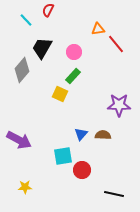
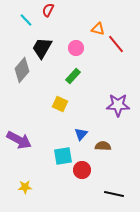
orange triangle: rotated 24 degrees clockwise
pink circle: moved 2 px right, 4 px up
yellow square: moved 10 px down
purple star: moved 1 px left
brown semicircle: moved 11 px down
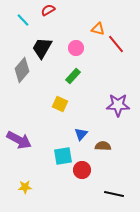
red semicircle: rotated 32 degrees clockwise
cyan line: moved 3 px left
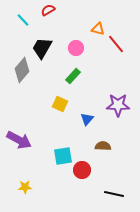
blue triangle: moved 6 px right, 15 px up
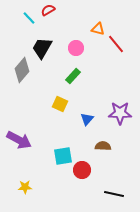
cyan line: moved 6 px right, 2 px up
purple star: moved 2 px right, 8 px down
